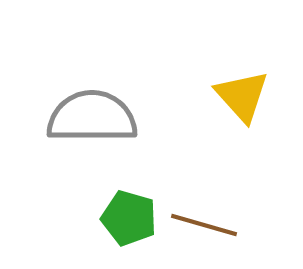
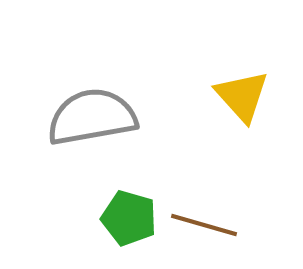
gray semicircle: rotated 10 degrees counterclockwise
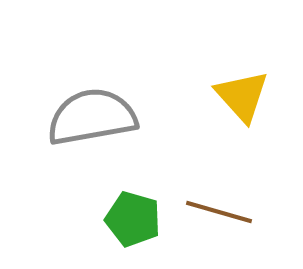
green pentagon: moved 4 px right, 1 px down
brown line: moved 15 px right, 13 px up
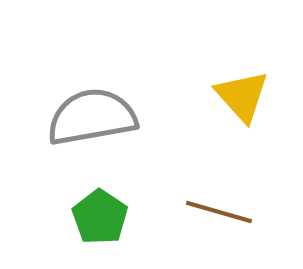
green pentagon: moved 33 px left, 2 px up; rotated 18 degrees clockwise
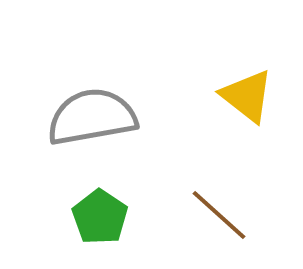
yellow triangle: moved 5 px right; rotated 10 degrees counterclockwise
brown line: moved 3 px down; rotated 26 degrees clockwise
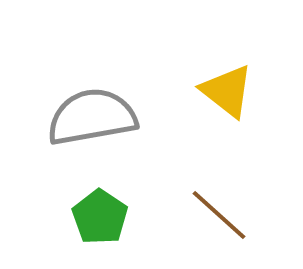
yellow triangle: moved 20 px left, 5 px up
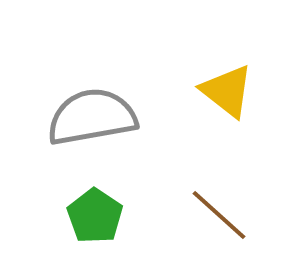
green pentagon: moved 5 px left, 1 px up
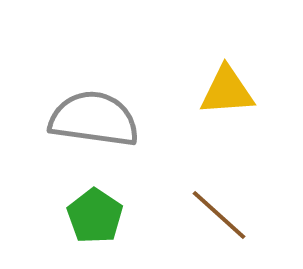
yellow triangle: rotated 42 degrees counterclockwise
gray semicircle: moved 2 px right, 2 px down; rotated 18 degrees clockwise
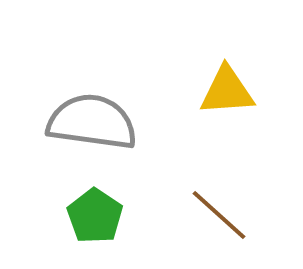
gray semicircle: moved 2 px left, 3 px down
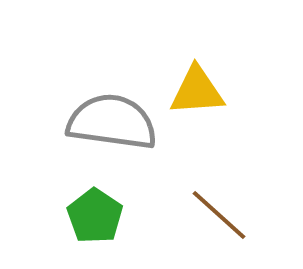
yellow triangle: moved 30 px left
gray semicircle: moved 20 px right
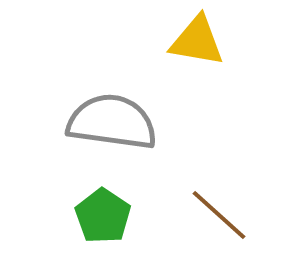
yellow triangle: moved 50 px up; rotated 14 degrees clockwise
green pentagon: moved 8 px right
